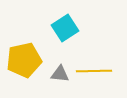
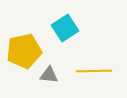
yellow pentagon: moved 9 px up
gray triangle: moved 11 px left, 1 px down
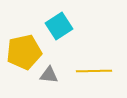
cyan square: moved 6 px left, 2 px up
yellow pentagon: moved 1 px down
